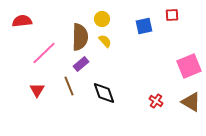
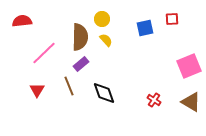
red square: moved 4 px down
blue square: moved 1 px right, 2 px down
yellow semicircle: moved 1 px right, 1 px up
red cross: moved 2 px left, 1 px up
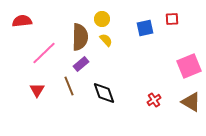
red cross: rotated 24 degrees clockwise
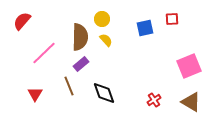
red semicircle: rotated 42 degrees counterclockwise
red triangle: moved 2 px left, 4 px down
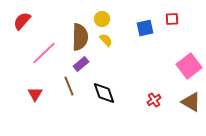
pink square: rotated 15 degrees counterclockwise
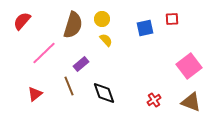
brown semicircle: moved 7 px left, 12 px up; rotated 16 degrees clockwise
red triangle: rotated 21 degrees clockwise
brown triangle: rotated 10 degrees counterclockwise
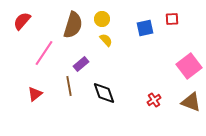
pink line: rotated 12 degrees counterclockwise
brown line: rotated 12 degrees clockwise
